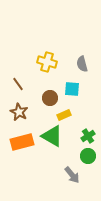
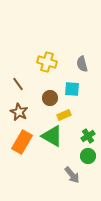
orange rectangle: rotated 45 degrees counterclockwise
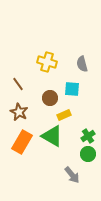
green circle: moved 2 px up
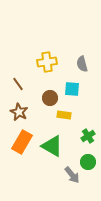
yellow cross: rotated 24 degrees counterclockwise
yellow rectangle: rotated 32 degrees clockwise
green triangle: moved 10 px down
green circle: moved 8 px down
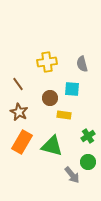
green triangle: rotated 15 degrees counterclockwise
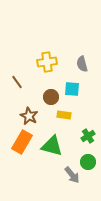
brown line: moved 1 px left, 2 px up
brown circle: moved 1 px right, 1 px up
brown star: moved 10 px right, 4 px down
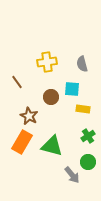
yellow rectangle: moved 19 px right, 6 px up
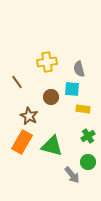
gray semicircle: moved 3 px left, 5 px down
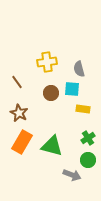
brown circle: moved 4 px up
brown star: moved 10 px left, 3 px up
green cross: moved 2 px down
green circle: moved 2 px up
gray arrow: rotated 30 degrees counterclockwise
